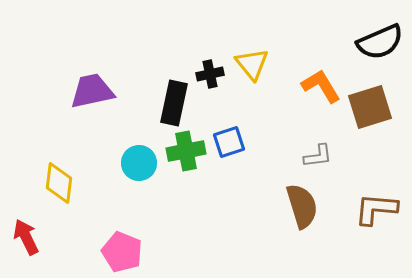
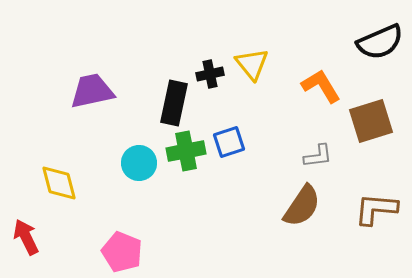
brown square: moved 1 px right, 14 px down
yellow diamond: rotated 21 degrees counterclockwise
brown semicircle: rotated 51 degrees clockwise
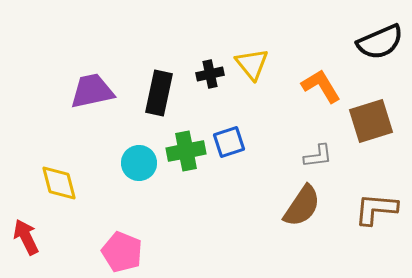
black rectangle: moved 15 px left, 10 px up
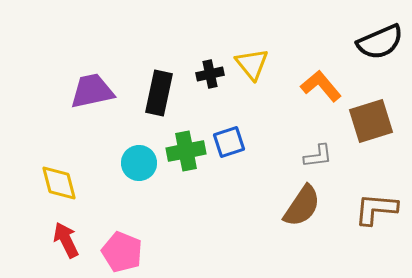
orange L-shape: rotated 9 degrees counterclockwise
red arrow: moved 40 px right, 3 px down
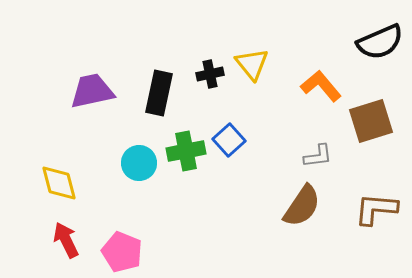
blue square: moved 2 px up; rotated 24 degrees counterclockwise
